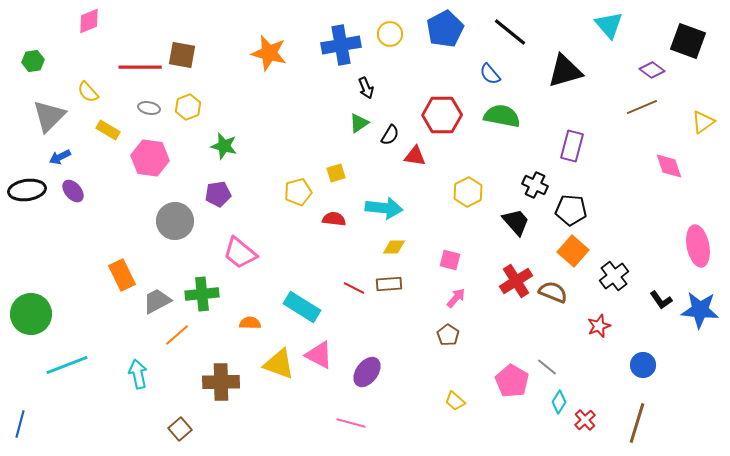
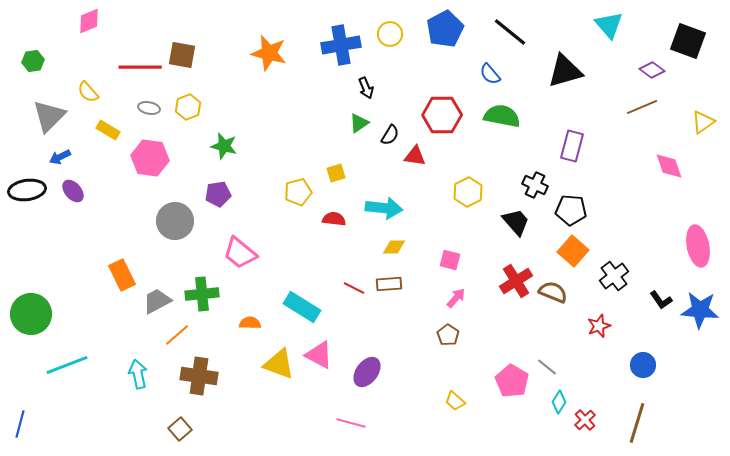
brown cross at (221, 382): moved 22 px left, 6 px up; rotated 9 degrees clockwise
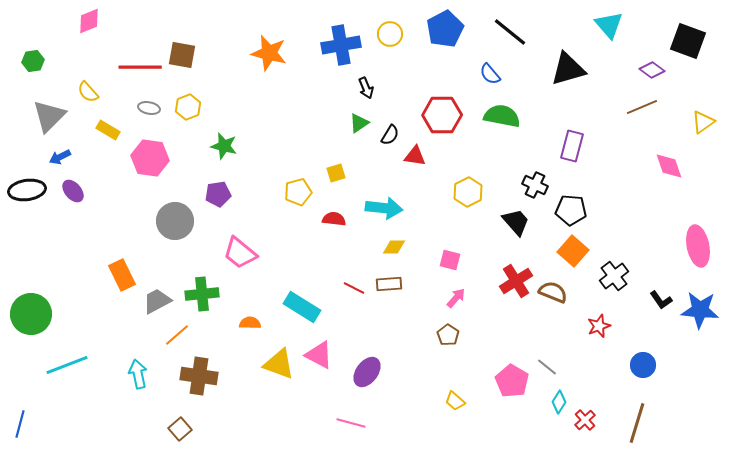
black triangle at (565, 71): moved 3 px right, 2 px up
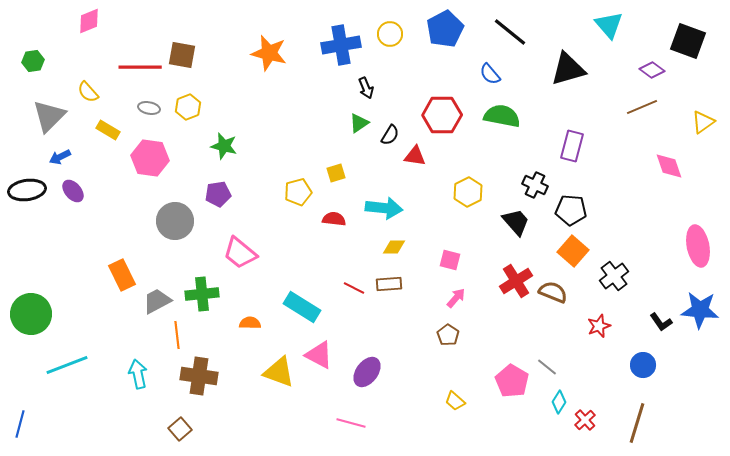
black L-shape at (661, 300): moved 22 px down
orange line at (177, 335): rotated 56 degrees counterclockwise
yellow triangle at (279, 364): moved 8 px down
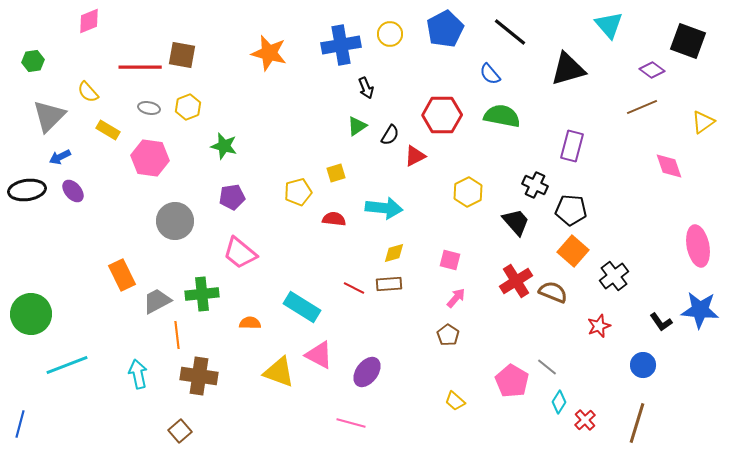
green triangle at (359, 123): moved 2 px left, 3 px down
red triangle at (415, 156): rotated 35 degrees counterclockwise
purple pentagon at (218, 194): moved 14 px right, 3 px down
yellow diamond at (394, 247): moved 6 px down; rotated 15 degrees counterclockwise
brown square at (180, 429): moved 2 px down
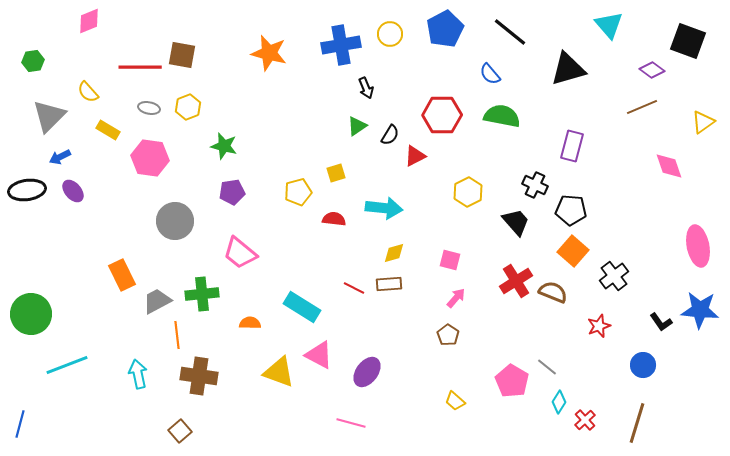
purple pentagon at (232, 197): moved 5 px up
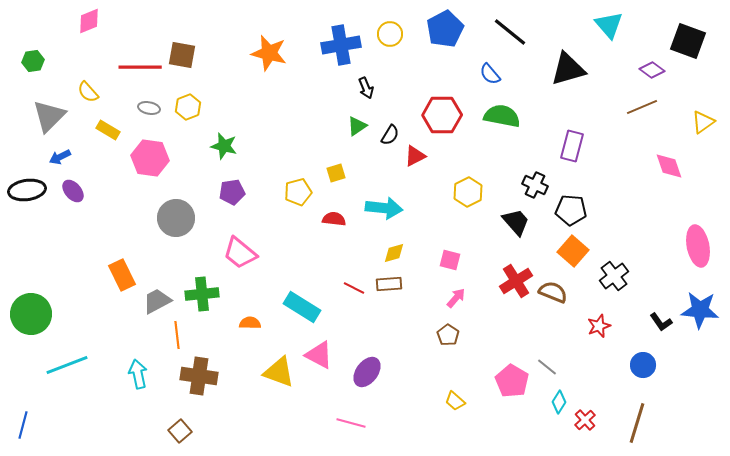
gray circle at (175, 221): moved 1 px right, 3 px up
blue line at (20, 424): moved 3 px right, 1 px down
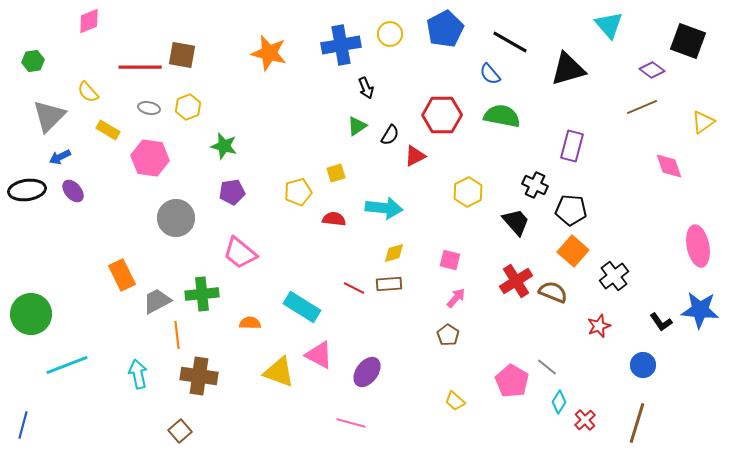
black line at (510, 32): moved 10 px down; rotated 9 degrees counterclockwise
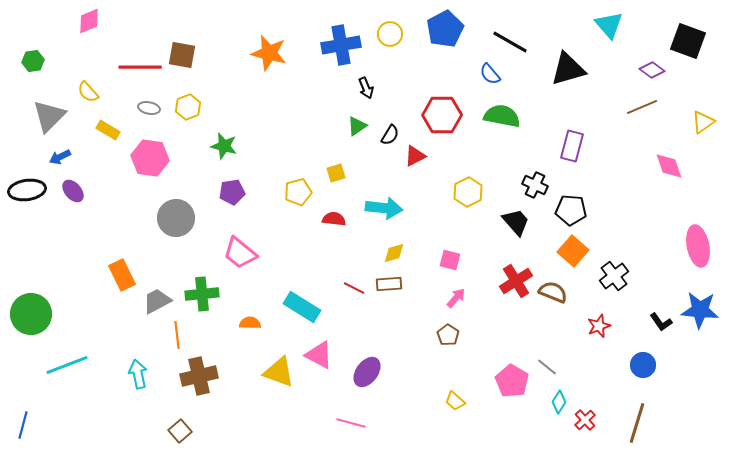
brown cross at (199, 376): rotated 21 degrees counterclockwise
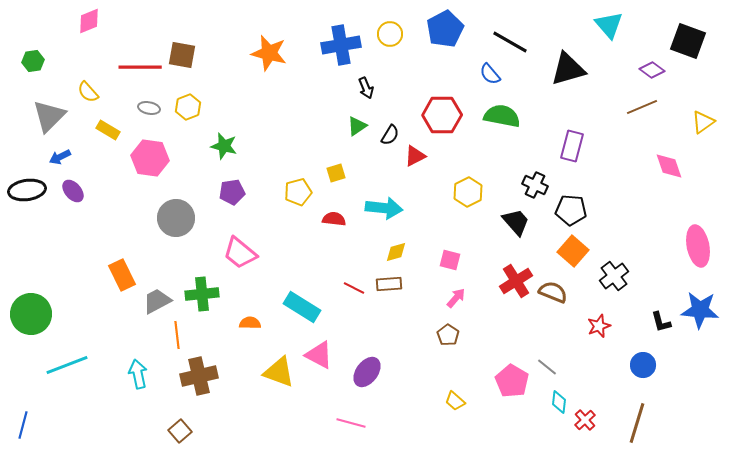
yellow diamond at (394, 253): moved 2 px right, 1 px up
black L-shape at (661, 322): rotated 20 degrees clockwise
cyan diamond at (559, 402): rotated 25 degrees counterclockwise
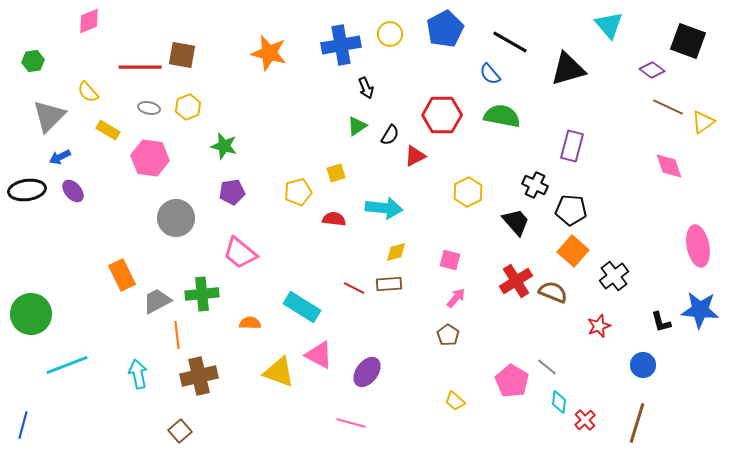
brown line at (642, 107): moved 26 px right; rotated 48 degrees clockwise
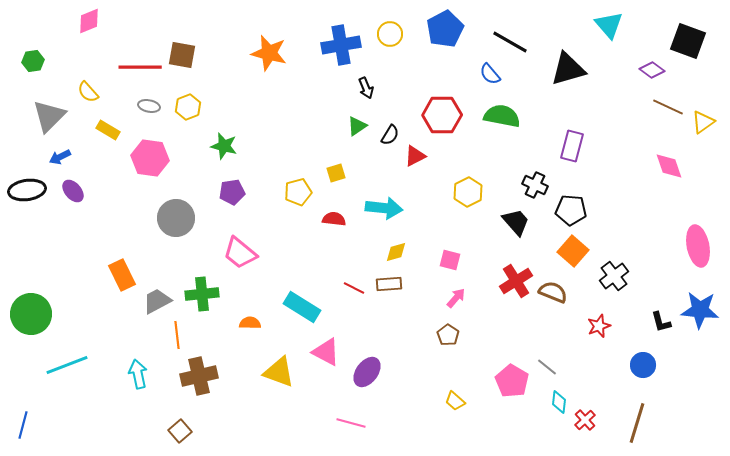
gray ellipse at (149, 108): moved 2 px up
pink triangle at (319, 355): moved 7 px right, 3 px up
